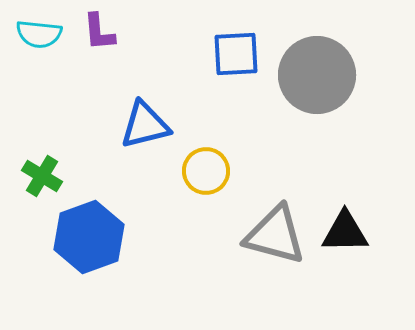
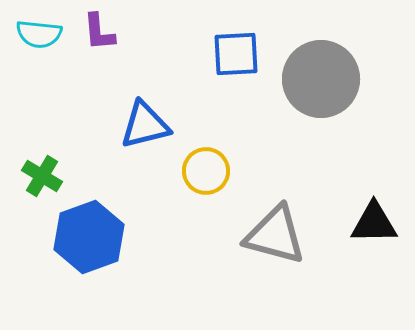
gray circle: moved 4 px right, 4 px down
black triangle: moved 29 px right, 9 px up
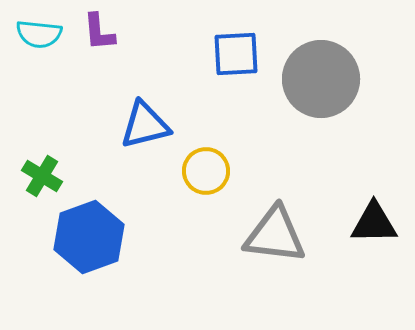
gray triangle: rotated 8 degrees counterclockwise
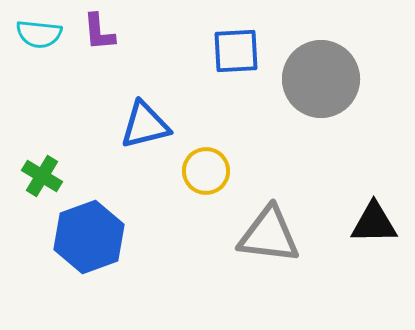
blue square: moved 3 px up
gray triangle: moved 6 px left
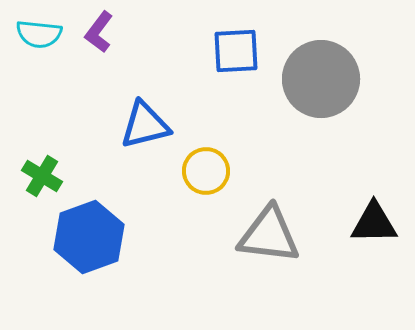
purple L-shape: rotated 42 degrees clockwise
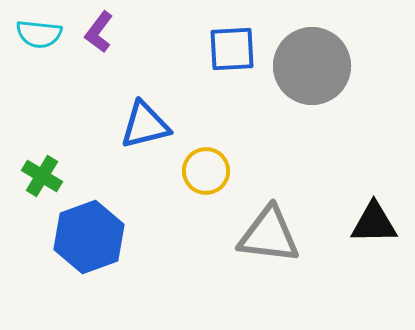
blue square: moved 4 px left, 2 px up
gray circle: moved 9 px left, 13 px up
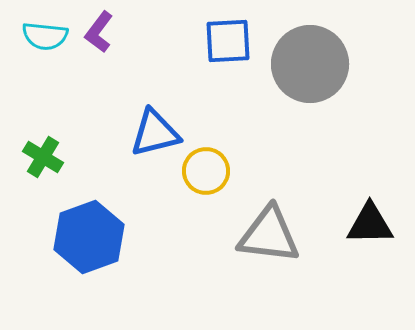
cyan semicircle: moved 6 px right, 2 px down
blue square: moved 4 px left, 8 px up
gray circle: moved 2 px left, 2 px up
blue triangle: moved 10 px right, 8 px down
green cross: moved 1 px right, 19 px up
black triangle: moved 4 px left, 1 px down
